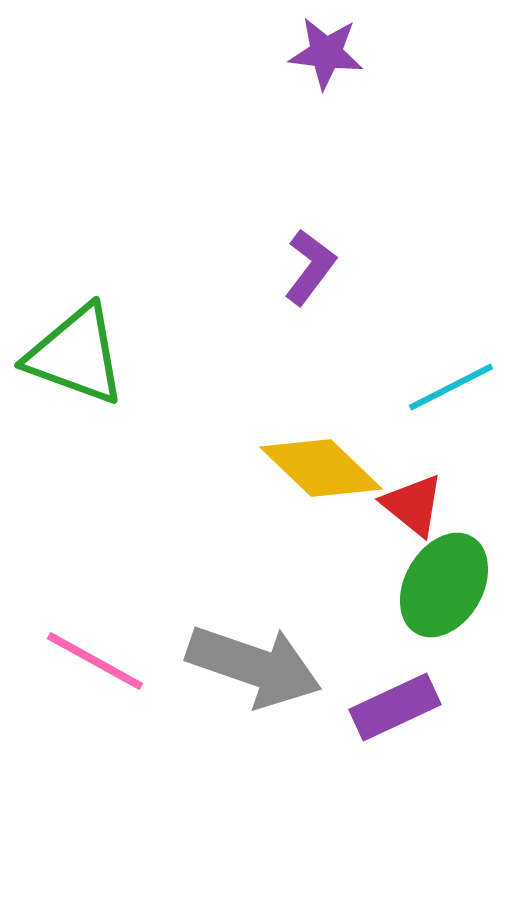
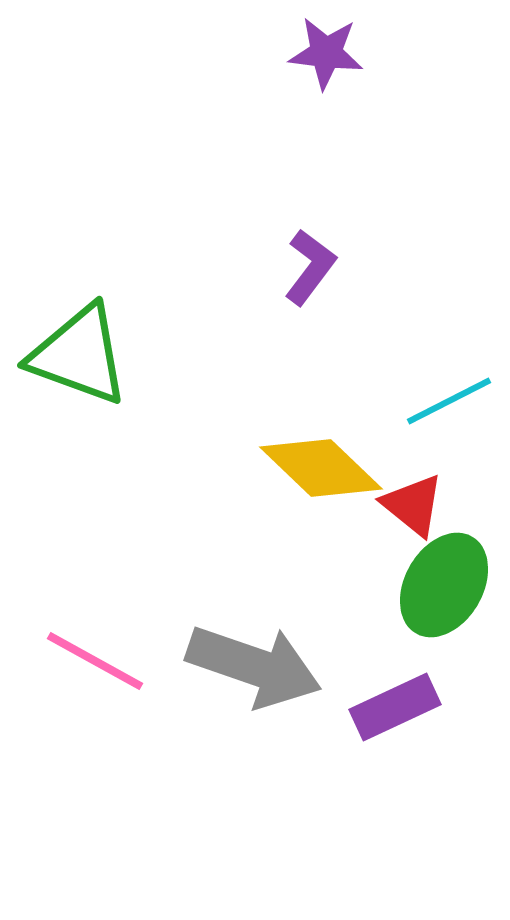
green triangle: moved 3 px right
cyan line: moved 2 px left, 14 px down
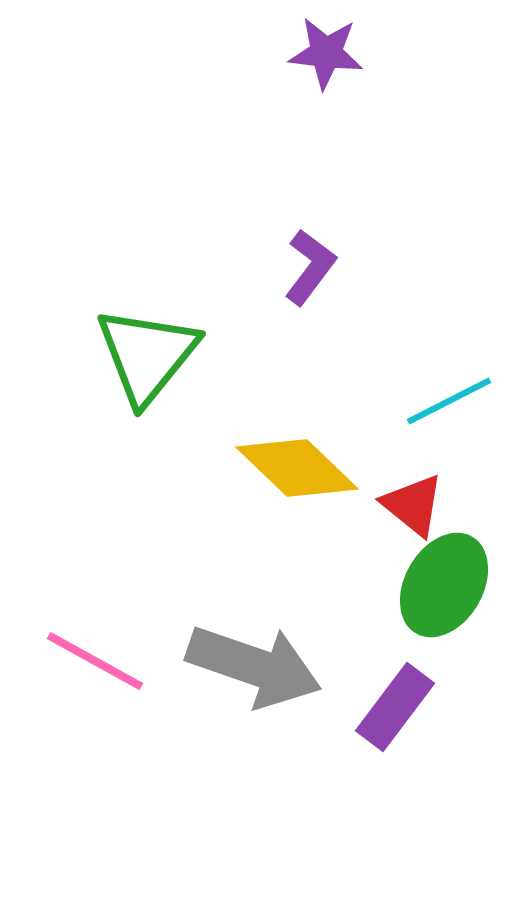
green triangle: moved 68 px right; rotated 49 degrees clockwise
yellow diamond: moved 24 px left
purple rectangle: rotated 28 degrees counterclockwise
